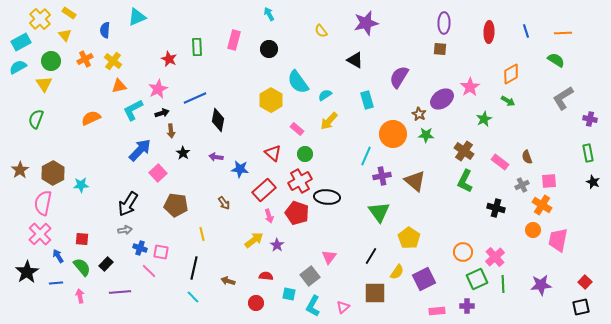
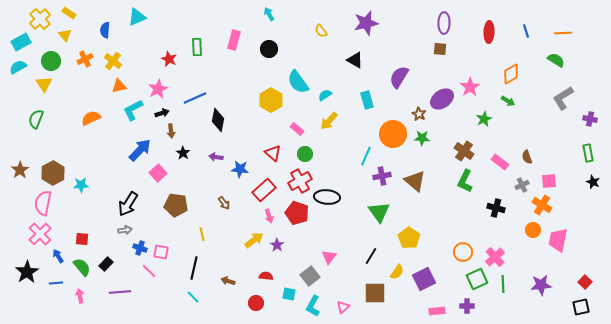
green star at (426, 135): moved 4 px left, 3 px down
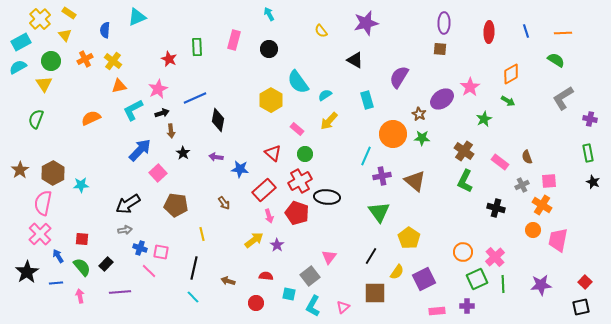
black arrow at (128, 204): rotated 25 degrees clockwise
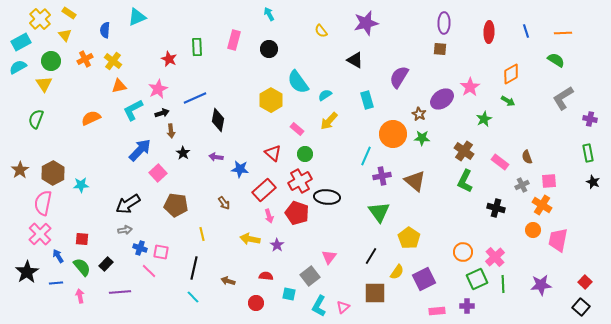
yellow arrow at (254, 240): moved 4 px left, 1 px up; rotated 132 degrees counterclockwise
cyan L-shape at (313, 306): moved 6 px right
black square at (581, 307): rotated 36 degrees counterclockwise
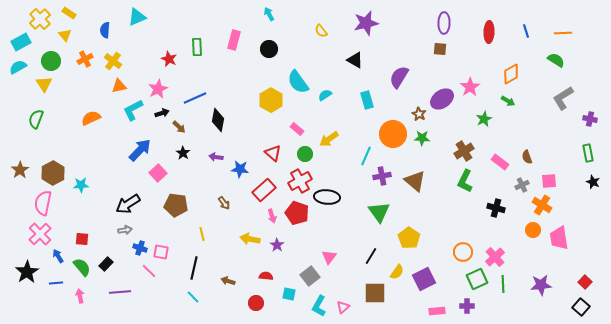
yellow arrow at (329, 121): moved 18 px down; rotated 12 degrees clockwise
brown arrow at (171, 131): moved 8 px right, 4 px up; rotated 40 degrees counterclockwise
brown cross at (464, 151): rotated 24 degrees clockwise
pink arrow at (269, 216): moved 3 px right
pink trapezoid at (558, 240): moved 1 px right, 2 px up; rotated 20 degrees counterclockwise
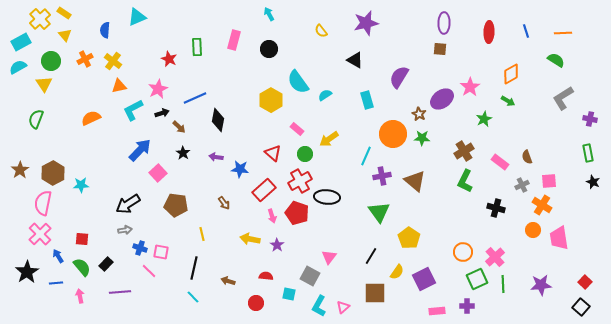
yellow rectangle at (69, 13): moved 5 px left
gray square at (310, 276): rotated 24 degrees counterclockwise
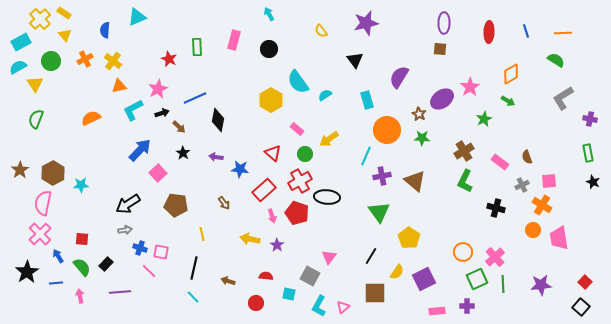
black triangle at (355, 60): rotated 24 degrees clockwise
yellow triangle at (44, 84): moved 9 px left
orange circle at (393, 134): moved 6 px left, 4 px up
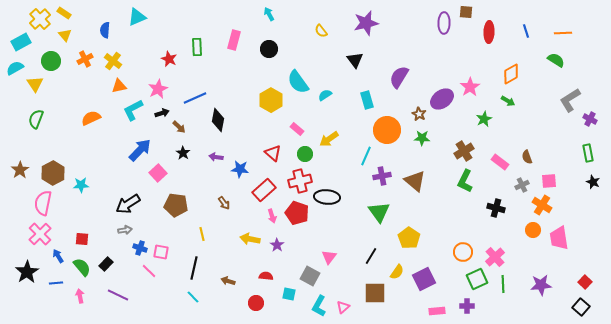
brown square at (440, 49): moved 26 px right, 37 px up
cyan semicircle at (18, 67): moved 3 px left, 1 px down
gray L-shape at (563, 98): moved 7 px right, 2 px down
purple cross at (590, 119): rotated 16 degrees clockwise
red cross at (300, 181): rotated 15 degrees clockwise
purple line at (120, 292): moved 2 px left, 3 px down; rotated 30 degrees clockwise
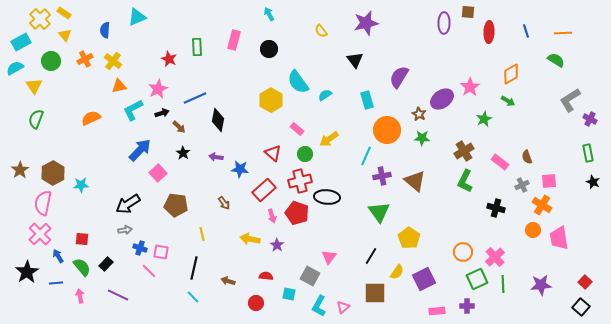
brown square at (466, 12): moved 2 px right
yellow triangle at (35, 84): moved 1 px left, 2 px down
